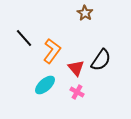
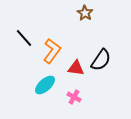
red triangle: rotated 42 degrees counterclockwise
pink cross: moved 3 px left, 5 px down
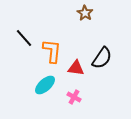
orange L-shape: rotated 30 degrees counterclockwise
black semicircle: moved 1 px right, 2 px up
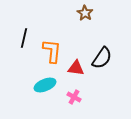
black line: rotated 54 degrees clockwise
cyan ellipse: rotated 20 degrees clockwise
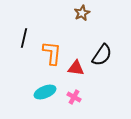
brown star: moved 3 px left; rotated 14 degrees clockwise
orange L-shape: moved 2 px down
black semicircle: moved 3 px up
cyan ellipse: moved 7 px down
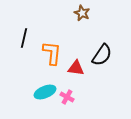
brown star: rotated 21 degrees counterclockwise
pink cross: moved 7 px left
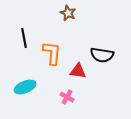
brown star: moved 14 px left
black line: rotated 24 degrees counterclockwise
black semicircle: rotated 65 degrees clockwise
red triangle: moved 2 px right, 3 px down
cyan ellipse: moved 20 px left, 5 px up
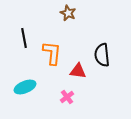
black semicircle: rotated 75 degrees clockwise
pink cross: rotated 24 degrees clockwise
